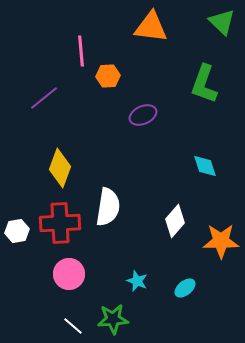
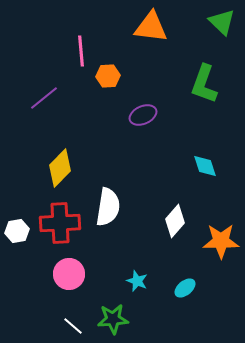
yellow diamond: rotated 24 degrees clockwise
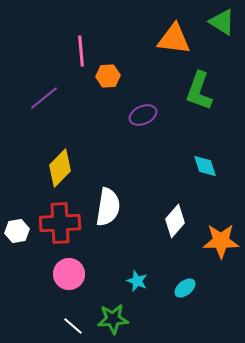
green triangle: rotated 12 degrees counterclockwise
orange triangle: moved 23 px right, 12 px down
green L-shape: moved 5 px left, 7 px down
